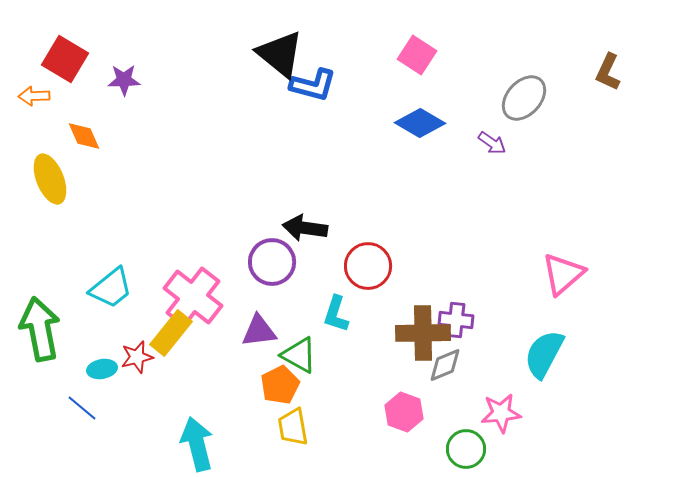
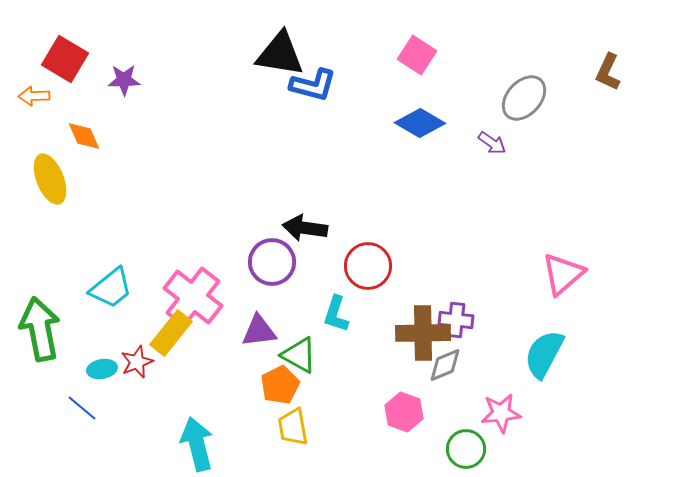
black triangle: rotated 30 degrees counterclockwise
red star: moved 5 px down; rotated 8 degrees counterclockwise
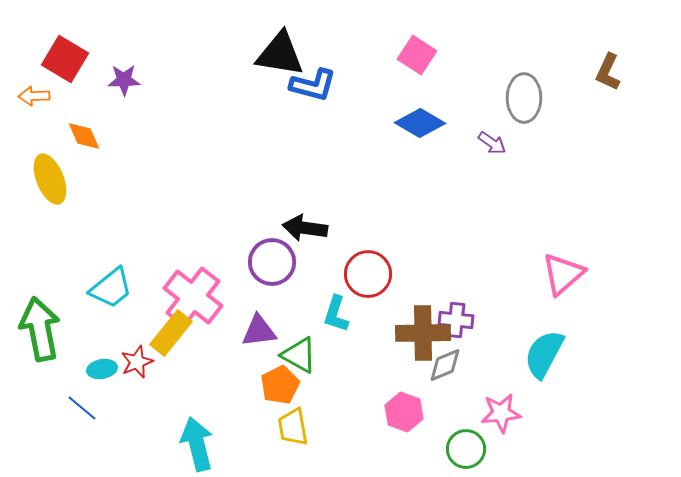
gray ellipse: rotated 42 degrees counterclockwise
red circle: moved 8 px down
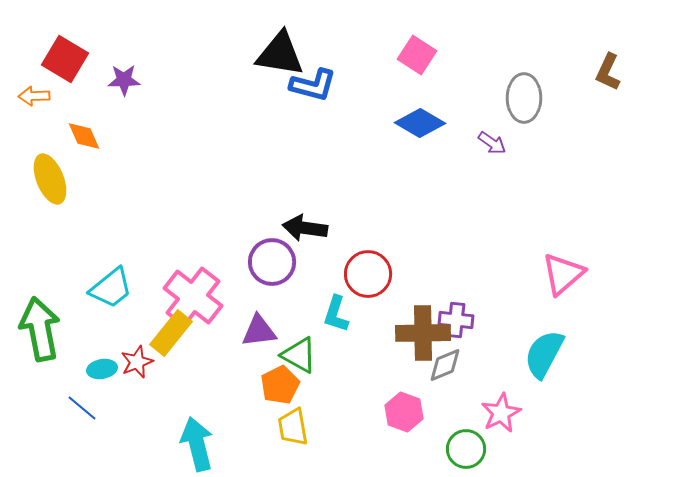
pink star: rotated 21 degrees counterclockwise
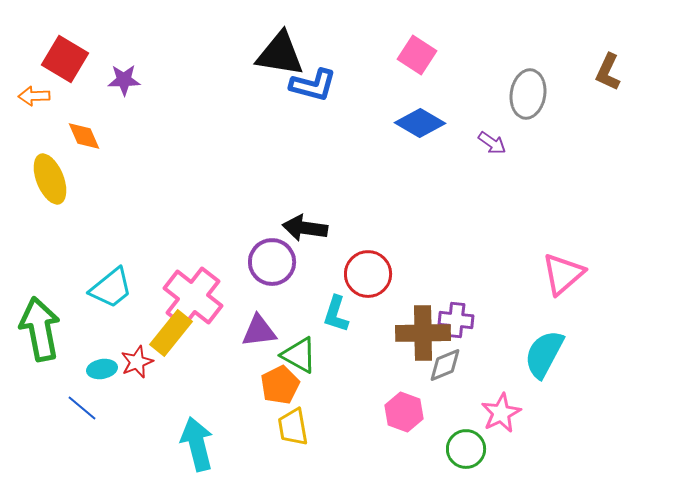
gray ellipse: moved 4 px right, 4 px up; rotated 9 degrees clockwise
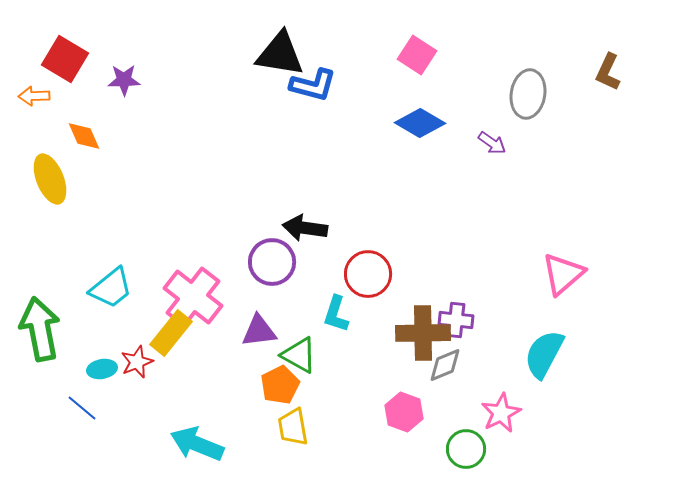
cyan arrow: rotated 54 degrees counterclockwise
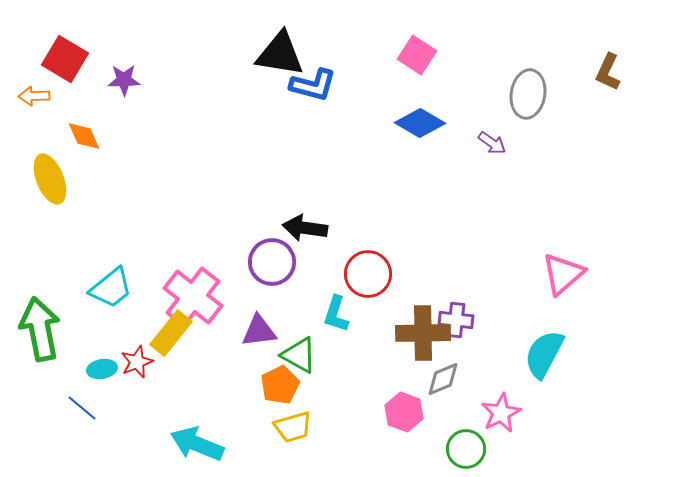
gray diamond: moved 2 px left, 14 px down
yellow trapezoid: rotated 96 degrees counterclockwise
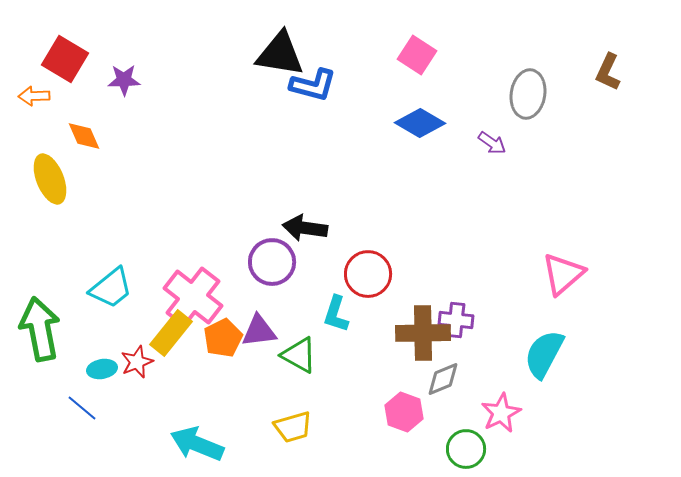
orange pentagon: moved 57 px left, 47 px up
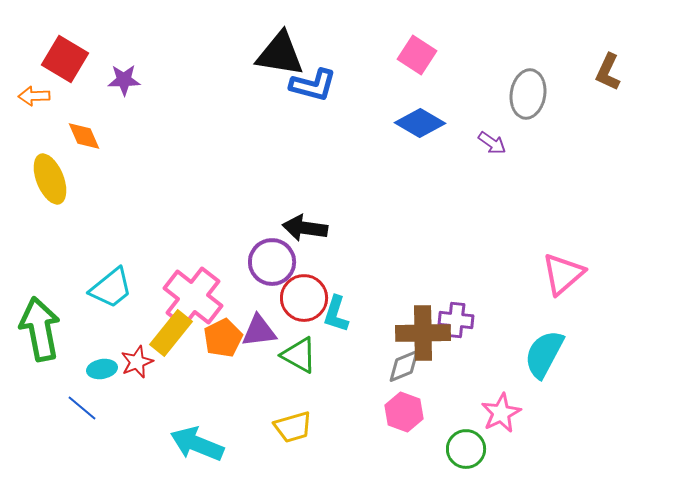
red circle: moved 64 px left, 24 px down
gray diamond: moved 39 px left, 13 px up
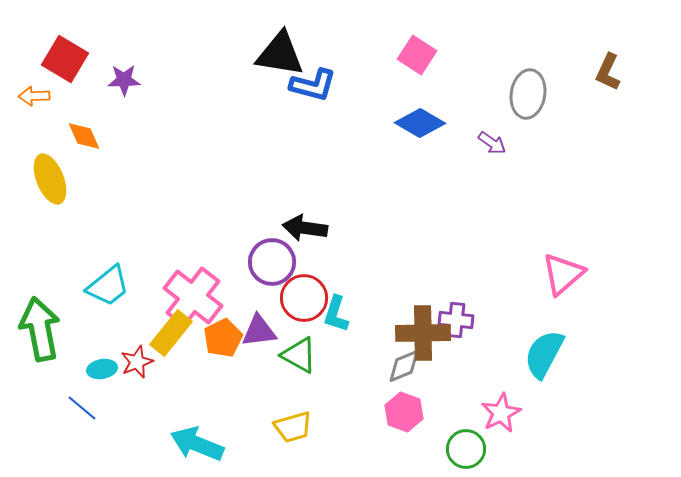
cyan trapezoid: moved 3 px left, 2 px up
